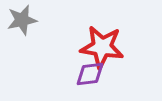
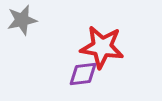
purple diamond: moved 7 px left
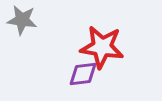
gray star: rotated 20 degrees clockwise
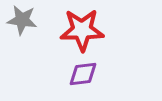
red star: moved 20 px left, 17 px up; rotated 9 degrees counterclockwise
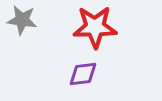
red star: moved 13 px right, 3 px up
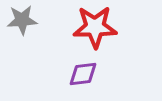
gray star: rotated 12 degrees counterclockwise
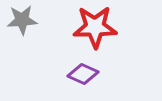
purple diamond: rotated 32 degrees clockwise
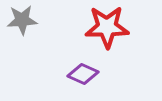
red star: moved 12 px right
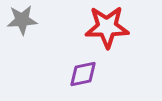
purple diamond: rotated 36 degrees counterclockwise
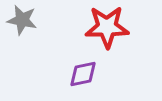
gray star: rotated 16 degrees clockwise
